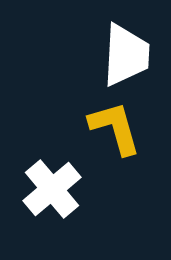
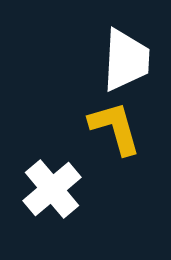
white trapezoid: moved 5 px down
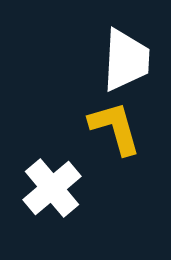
white cross: moved 1 px up
